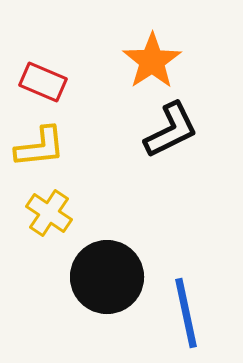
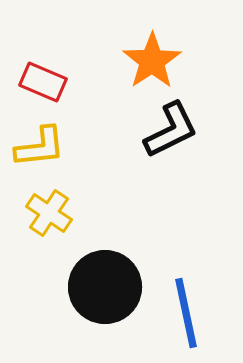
black circle: moved 2 px left, 10 px down
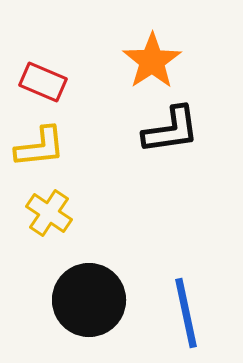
black L-shape: rotated 18 degrees clockwise
black circle: moved 16 px left, 13 px down
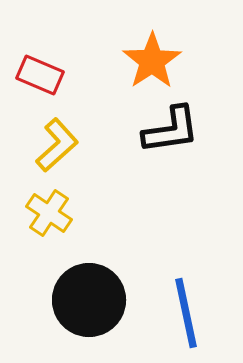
red rectangle: moved 3 px left, 7 px up
yellow L-shape: moved 17 px right, 2 px up; rotated 36 degrees counterclockwise
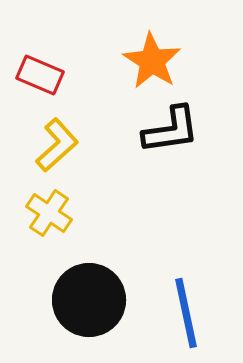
orange star: rotated 6 degrees counterclockwise
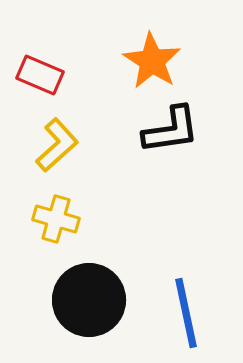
yellow cross: moved 7 px right, 6 px down; rotated 18 degrees counterclockwise
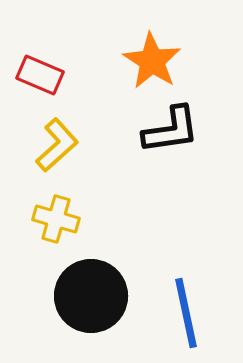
black circle: moved 2 px right, 4 px up
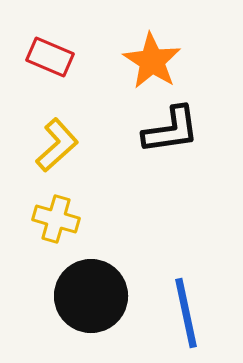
red rectangle: moved 10 px right, 18 px up
